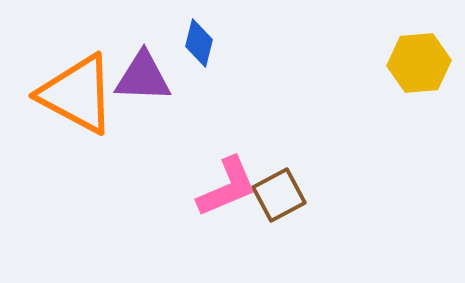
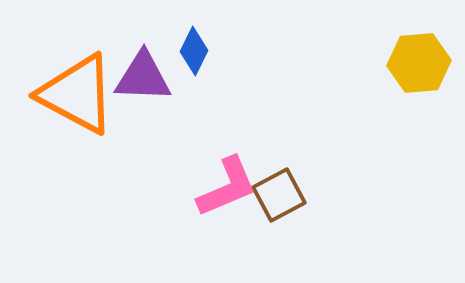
blue diamond: moved 5 px left, 8 px down; rotated 12 degrees clockwise
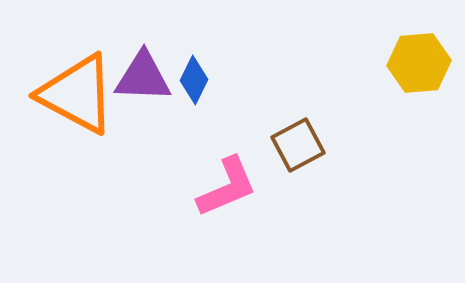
blue diamond: moved 29 px down
brown square: moved 19 px right, 50 px up
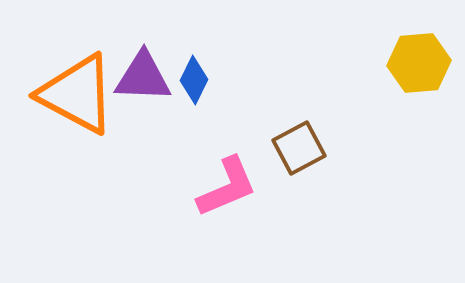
brown square: moved 1 px right, 3 px down
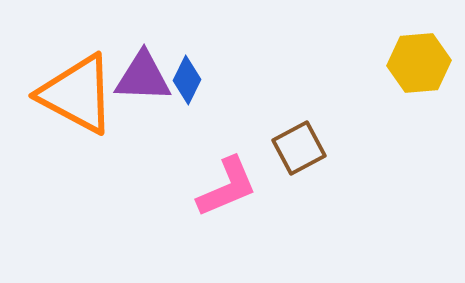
blue diamond: moved 7 px left
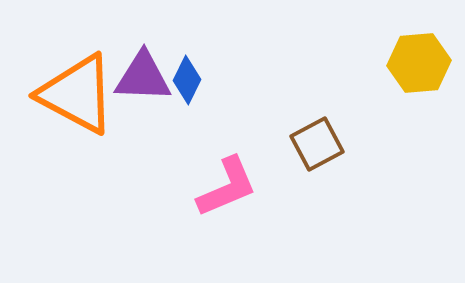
brown square: moved 18 px right, 4 px up
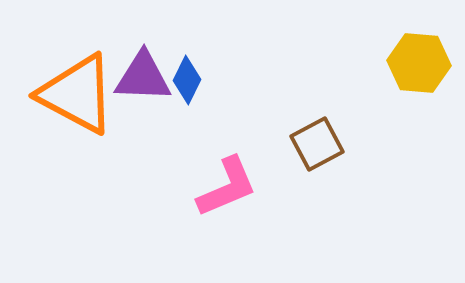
yellow hexagon: rotated 10 degrees clockwise
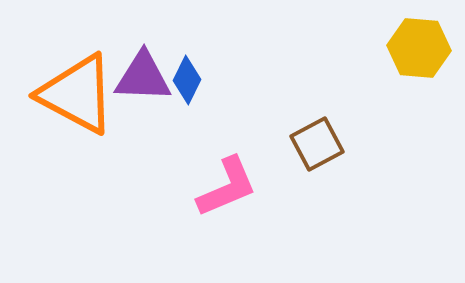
yellow hexagon: moved 15 px up
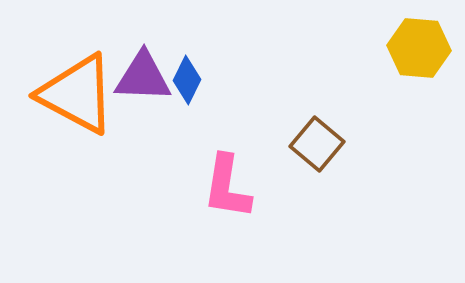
brown square: rotated 22 degrees counterclockwise
pink L-shape: rotated 122 degrees clockwise
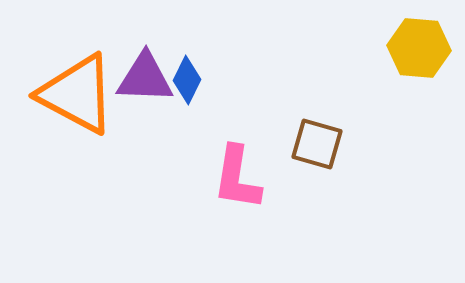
purple triangle: moved 2 px right, 1 px down
brown square: rotated 24 degrees counterclockwise
pink L-shape: moved 10 px right, 9 px up
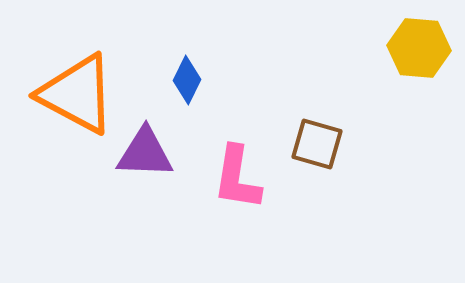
purple triangle: moved 75 px down
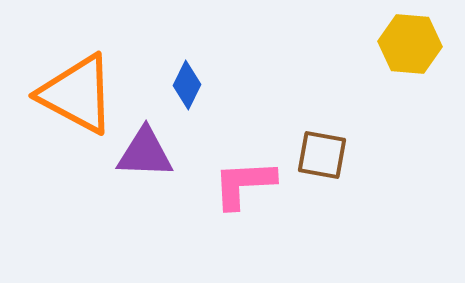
yellow hexagon: moved 9 px left, 4 px up
blue diamond: moved 5 px down
brown square: moved 5 px right, 11 px down; rotated 6 degrees counterclockwise
pink L-shape: moved 7 px right, 6 px down; rotated 78 degrees clockwise
